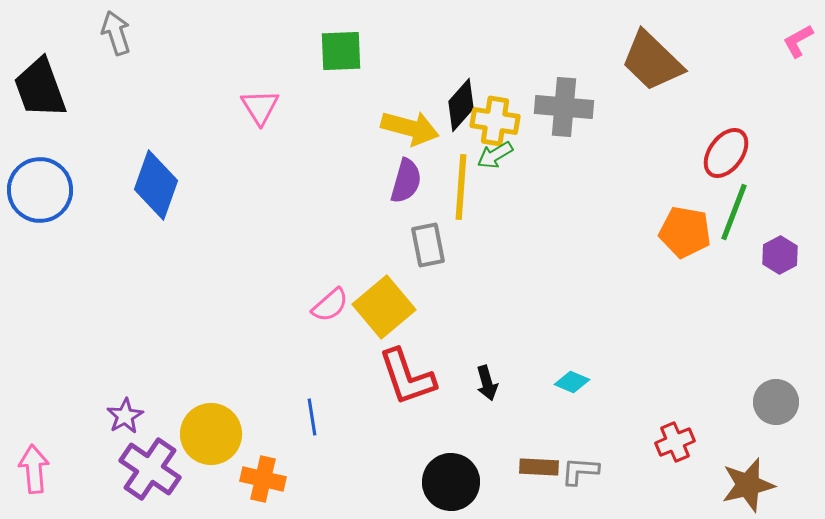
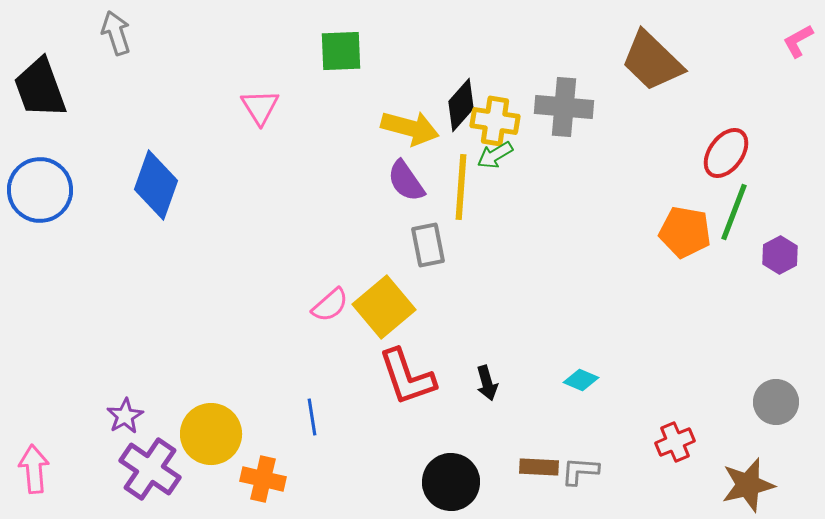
purple semicircle: rotated 129 degrees clockwise
cyan diamond: moved 9 px right, 2 px up
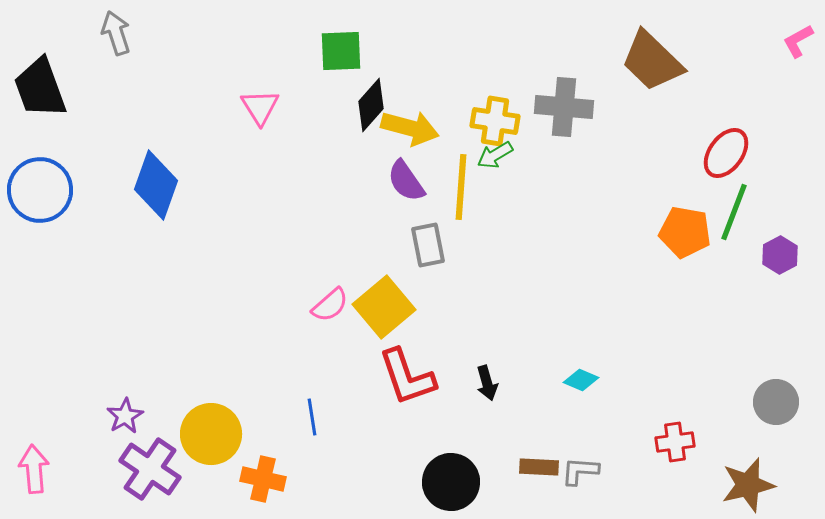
black diamond: moved 90 px left
red cross: rotated 15 degrees clockwise
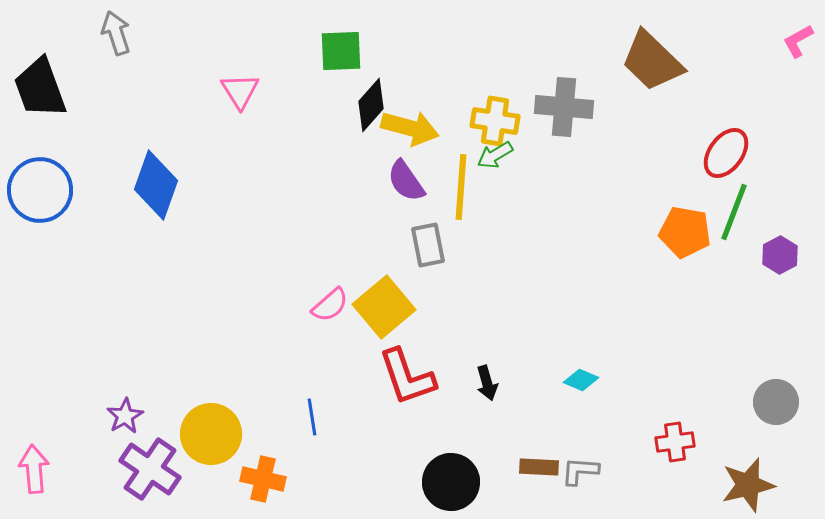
pink triangle: moved 20 px left, 16 px up
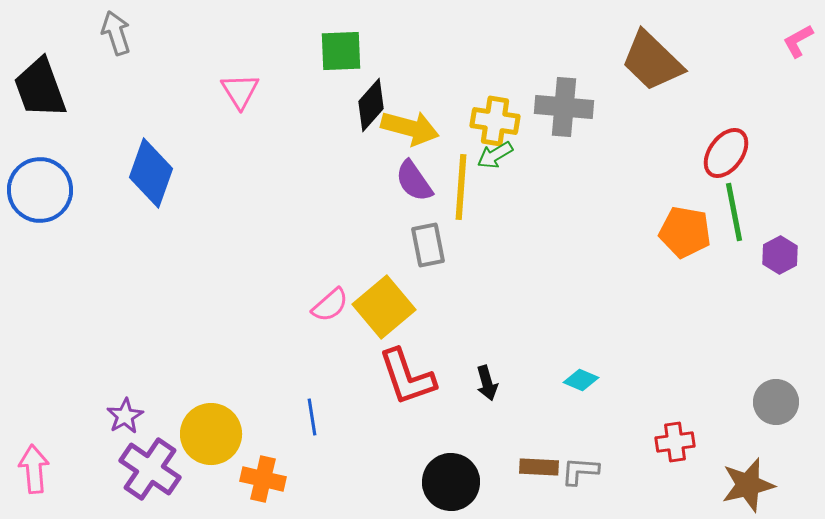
purple semicircle: moved 8 px right
blue diamond: moved 5 px left, 12 px up
green line: rotated 32 degrees counterclockwise
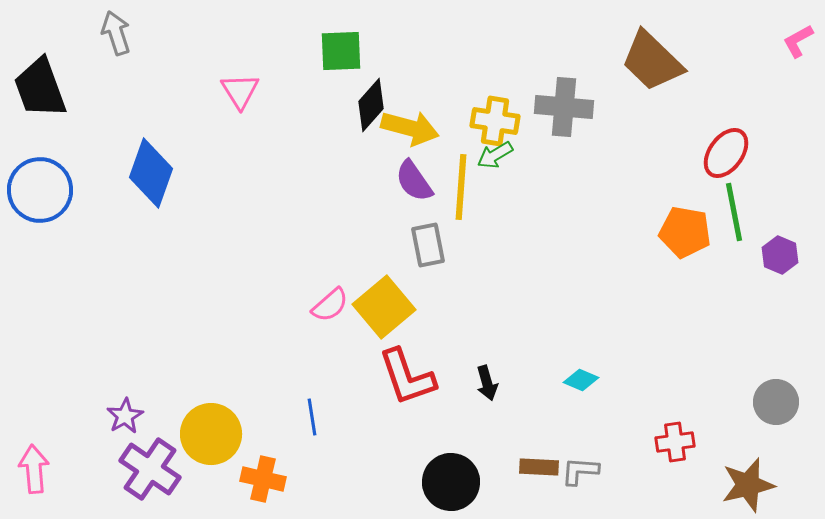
purple hexagon: rotated 9 degrees counterclockwise
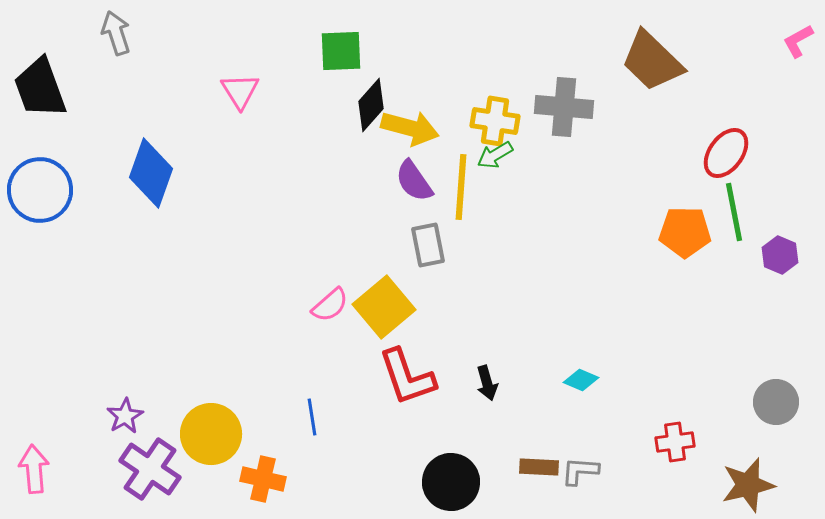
orange pentagon: rotated 9 degrees counterclockwise
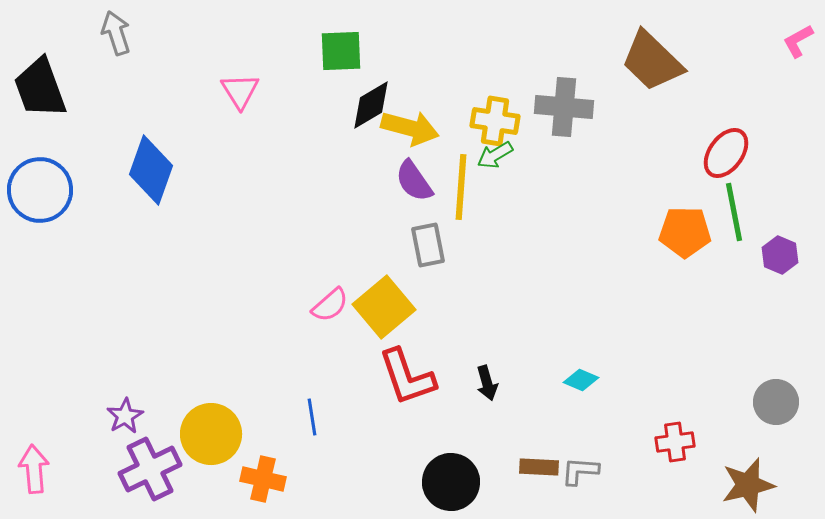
black diamond: rotated 18 degrees clockwise
blue diamond: moved 3 px up
purple cross: rotated 30 degrees clockwise
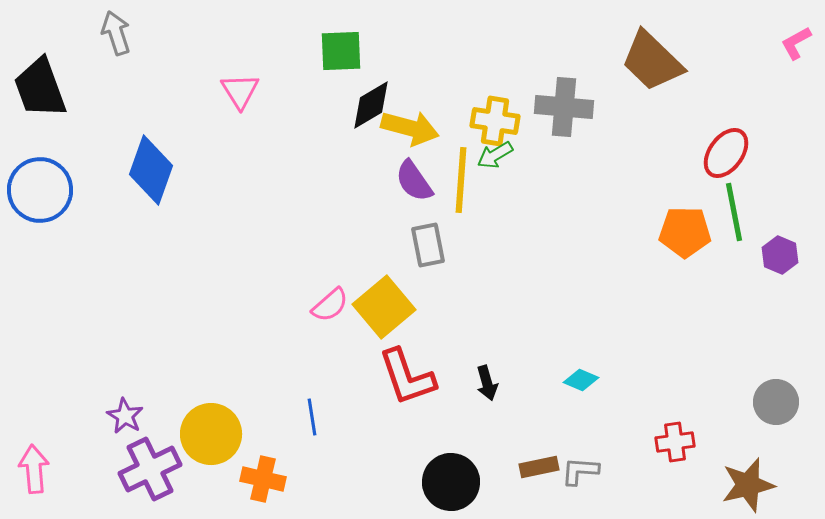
pink L-shape: moved 2 px left, 2 px down
yellow line: moved 7 px up
purple star: rotated 12 degrees counterclockwise
brown rectangle: rotated 15 degrees counterclockwise
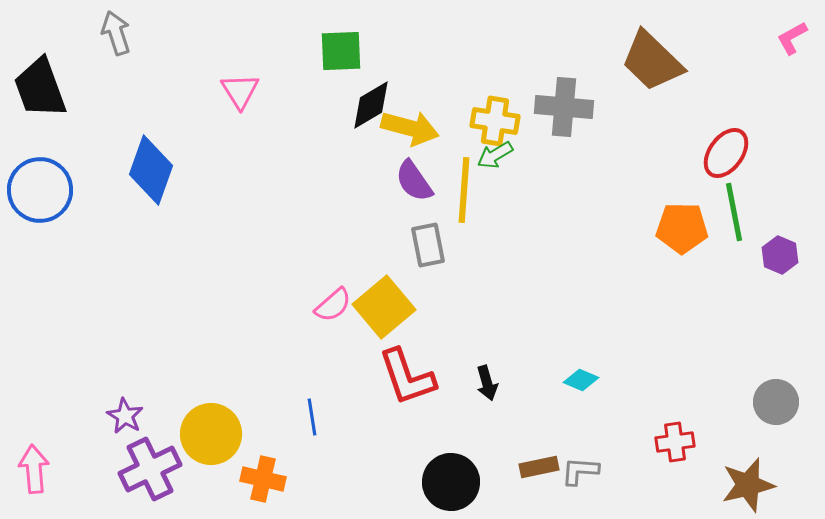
pink L-shape: moved 4 px left, 5 px up
yellow line: moved 3 px right, 10 px down
orange pentagon: moved 3 px left, 4 px up
pink semicircle: moved 3 px right
